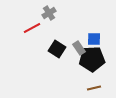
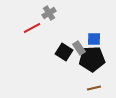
black square: moved 7 px right, 3 px down
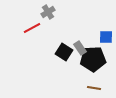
gray cross: moved 1 px left, 1 px up
blue square: moved 12 px right, 2 px up
gray rectangle: moved 1 px right
black pentagon: moved 1 px right
brown line: rotated 24 degrees clockwise
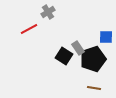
red line: moved 3 px left, 1 px down
gray rectangle: moved 2 px left
black square: moved 4 px down
black pentagon: rotated 15 degrees counterclockwise
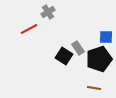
black pentagon: moved 6 px right
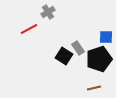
brown line: rotated 24 degrees counterclockwise
